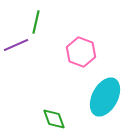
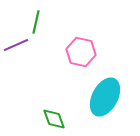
pink hexagon: rotated 8 degrees counterclockwise
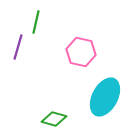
purple line: moved 2 px right, 2 px down; rotated 50 degrees counterclockwise
green diamond: rotated 55 degrees counterclockwise
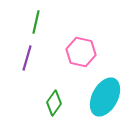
purple line: moved 9 px right, 11 px down
green diamond: moved 16 px up; rotated 70 degrees counterclockwise
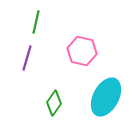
pink hexagon: moved 1 px right, 1 px up
cyan ellipse: moved 1 px right
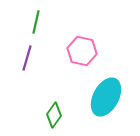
green diamond: moved 12 px down
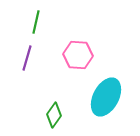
pink hexagon: moved 4 px left, 4 px down; rotated 8 degrees counterclockwise
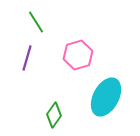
green line: rotated 45 degrees counterclockwise
pink hexagon: rotated 20 degrees counterclockwise
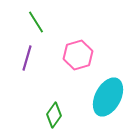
cyan ellipse: moved 2 px right
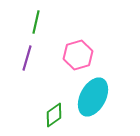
green line: rotated 45 degrees clockwise
cyan ellipse: moved 15 px left
green diamond: rotated 20 degrees clockwise
